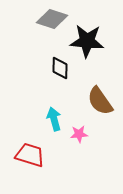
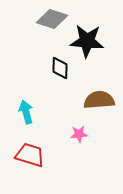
brown semicircle: moved 1 px left, 1 px up; rotated 120 degrees clockwise
cyan arrow: moved 28 px left, 7 px up
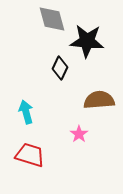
gray diamond: rotated 56 degrees clockwise
black diamond: rotated 25 degrees clockwise
pink star: rotated 30 degrees counterclockwise
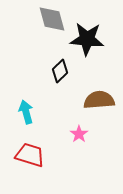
black star: moved 2 px up
black diamond: moved 3 px down; rotated 20 degrees clockwise
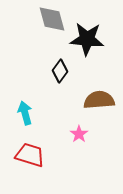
black diamond: rotated 10 degrees counterclockwise
cyan arrow: moved 1 px left, 1 px down
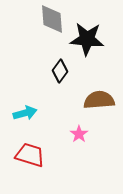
gray diamond: rotated 12 degrees clockwise
cyan arrow: rotated 90 degrees clockwise
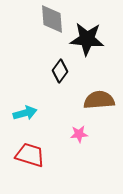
pink star: rotated 30 degrees clockwise
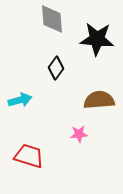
black star: moved 10 px right
black diamond: moved 4 px left, 3 px up
cyan arrow: moved 5 px left, 13 px up
red trapezoid: moved 1 px left, 1 px down
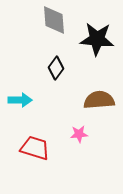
gray diamond: moved 2 px right, 1 px down
cyan arrow: rotated 15 degrees clockwise
red trapezoid: moved 6 px right, 8 px up
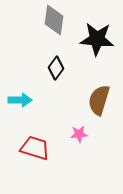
gray diamond: rotated 12 degrees clockwise
brown semicircle: rotated 68 degrees counterclockwise
